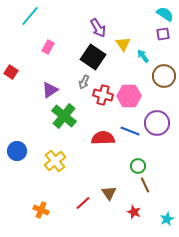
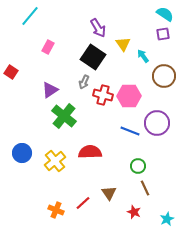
red semicircle: moved 13 px left, 14 px down
blue circle: moved 5 px right, 2 px down
brown line: moved 3 px down
orange cross: moved 15 px right
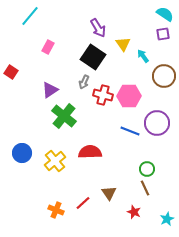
green circle: moved 9 px right, 3 px down
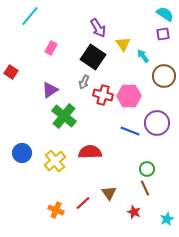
pink rectangle: moved 3 px right, 1 px down
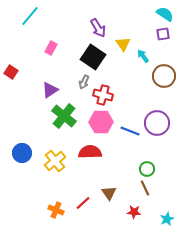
pink hexagon: moved 28 px left, 26 px down
red star: rotated 16 degrees counterclockwise
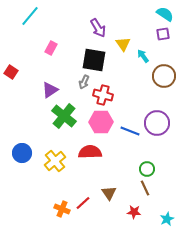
black square: moved 1 px right, 3 px down; rotated 25 degrees counterclockwise
orange cross: moved 6 px right, 1 px up
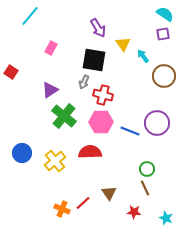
cyan star: moved 1 px left, 1 px up; rotated 24 degrees counterclockwise
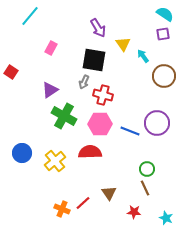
green cross: rotated 10 degrees counterclockwise
pink hexagon: moved 1 px left, 2 px down
